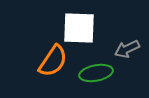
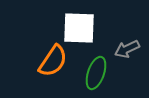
green ellipse: rotated 60 degrees counterclockwise
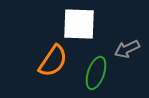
white square: moved 4 px up
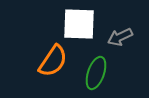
gray arrow: moved 7 px left, 12 px up
